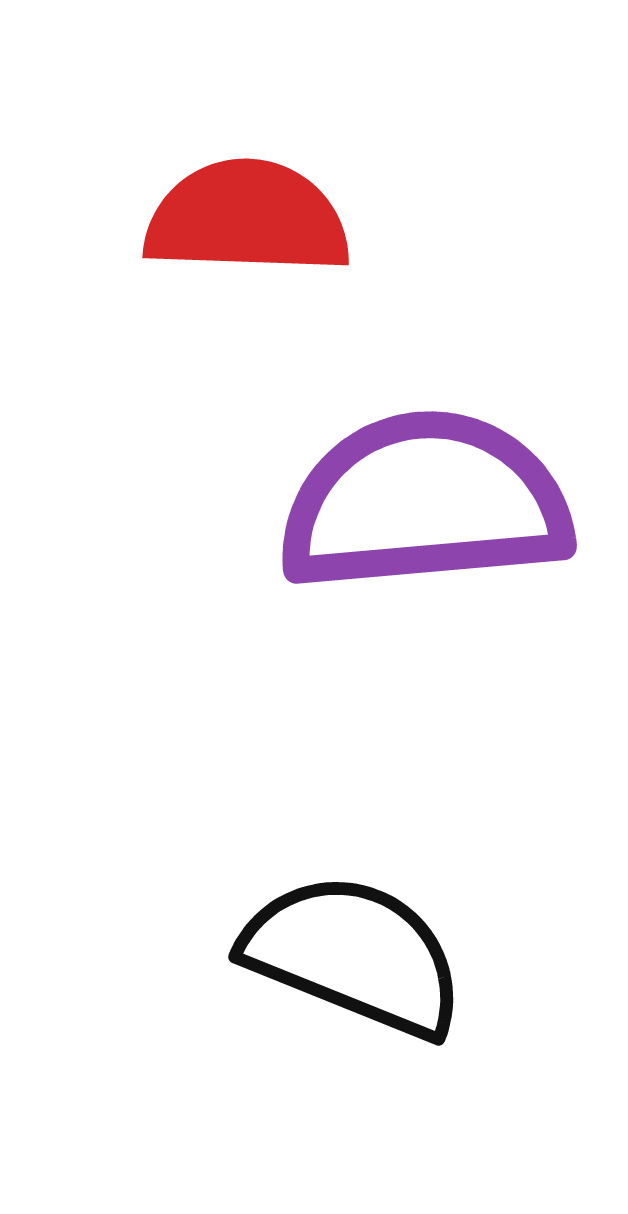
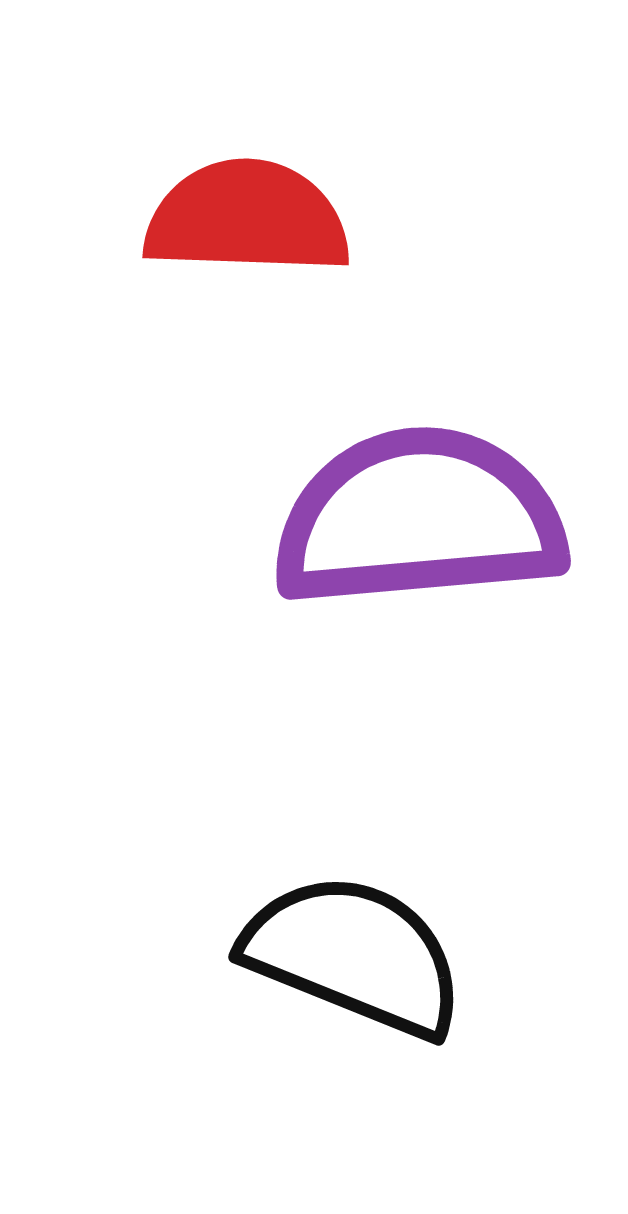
purple semicircle: moved 6 px left, 16 px down
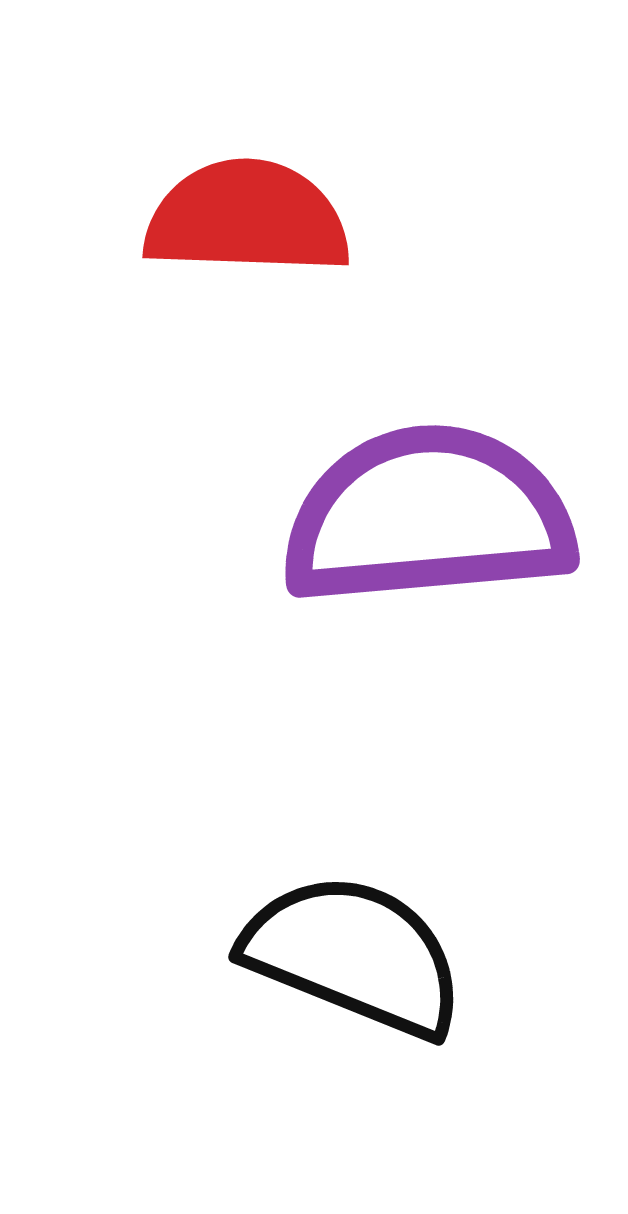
purple semicircle: moved 9 px right, 2 px up
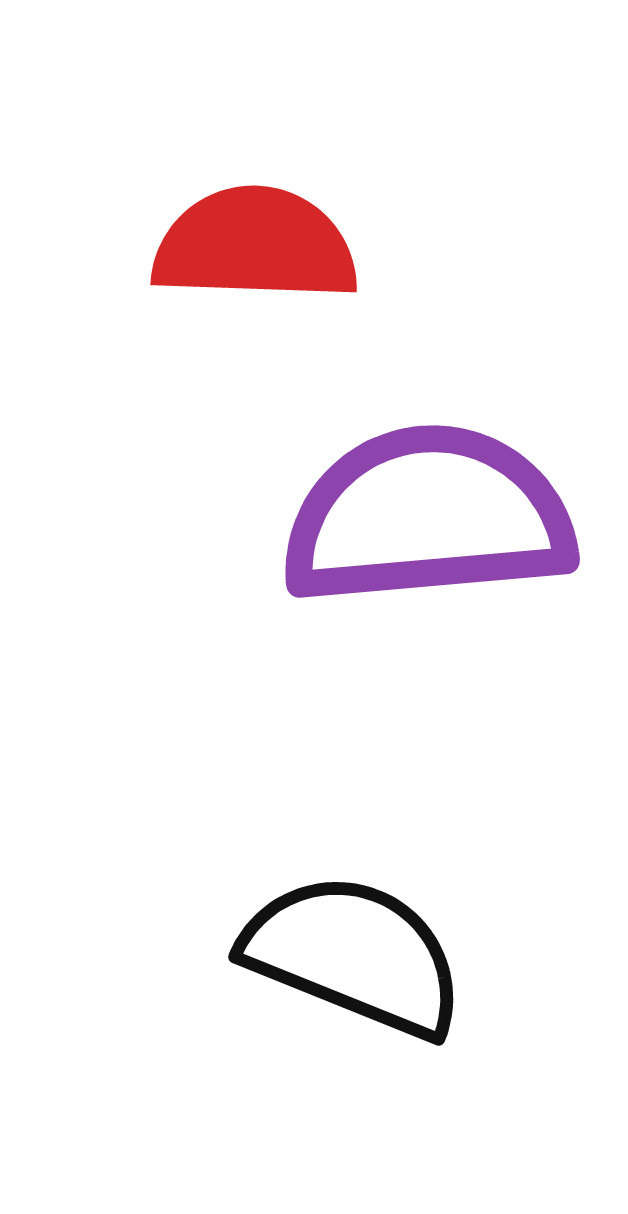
red semicircle: moved 8 px right, 27 px down
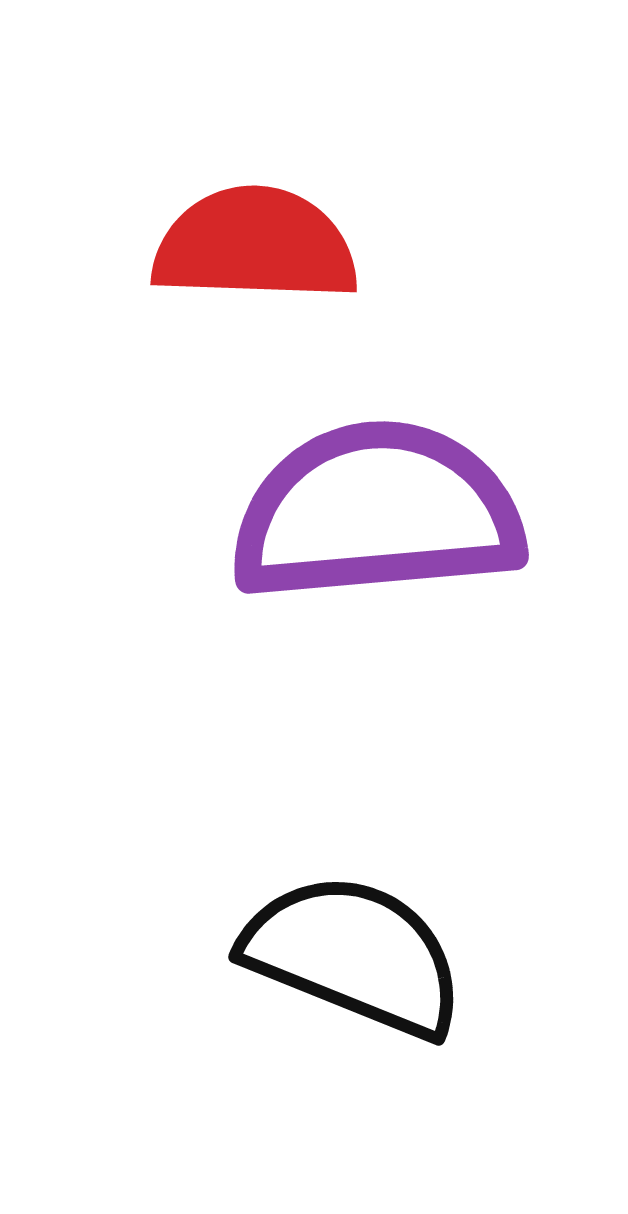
purple semicircle: moved 51 px left, 4 px up
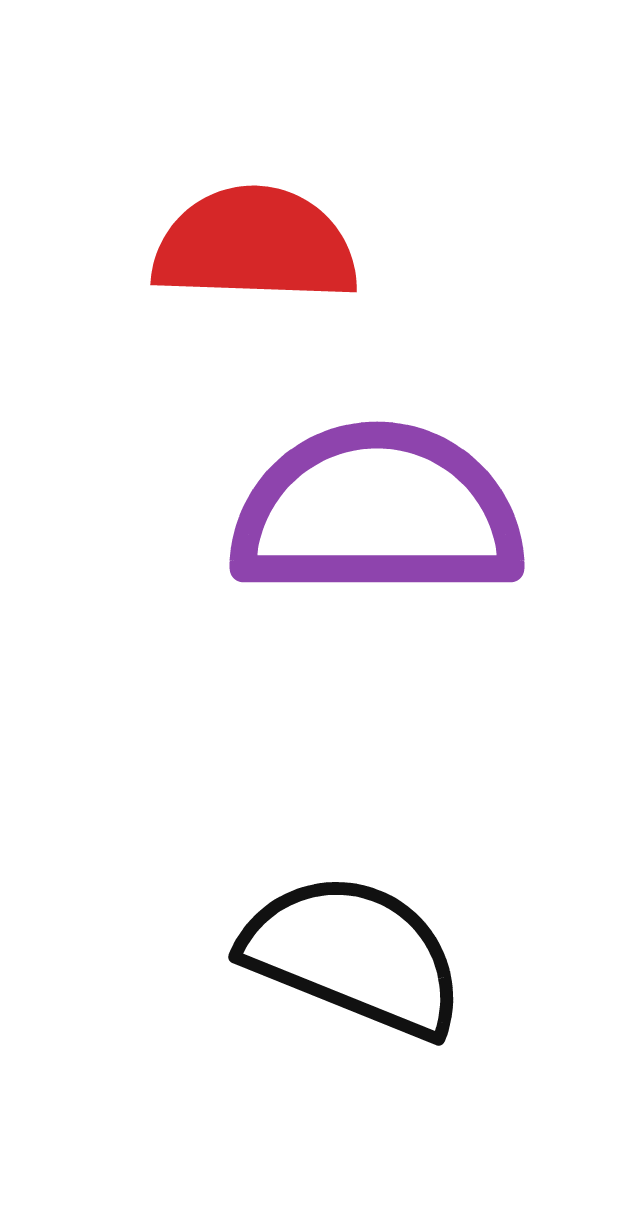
purple semicircle: rotated 5 degrees clockwise
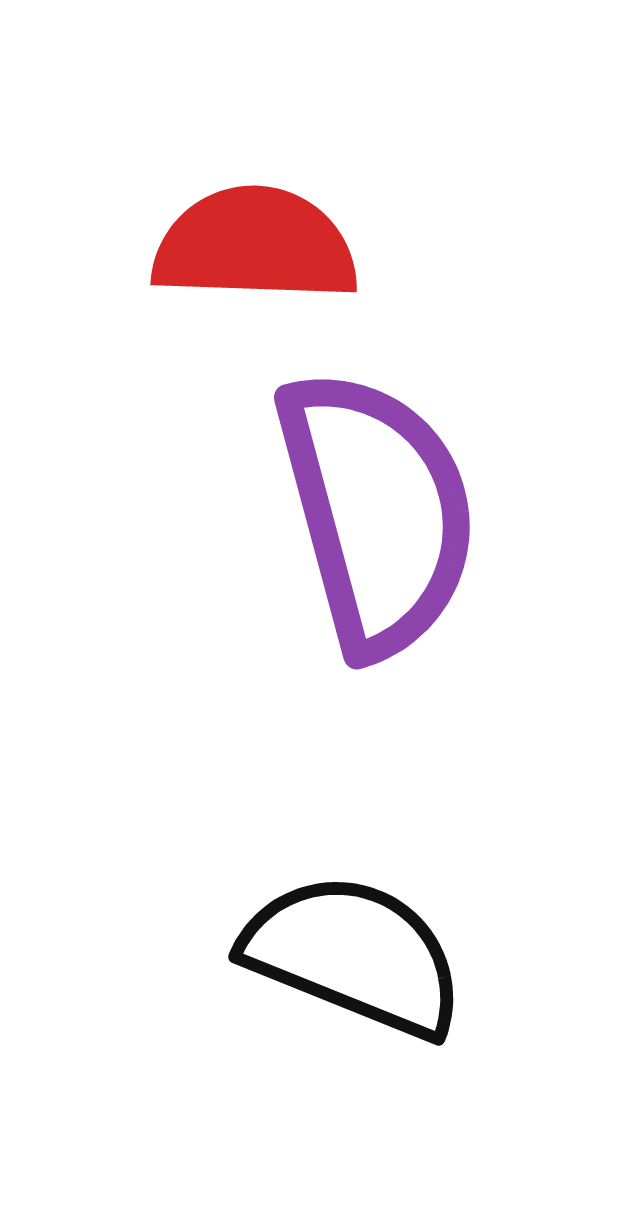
purple semicircle: rotated 75 degrees clockwise
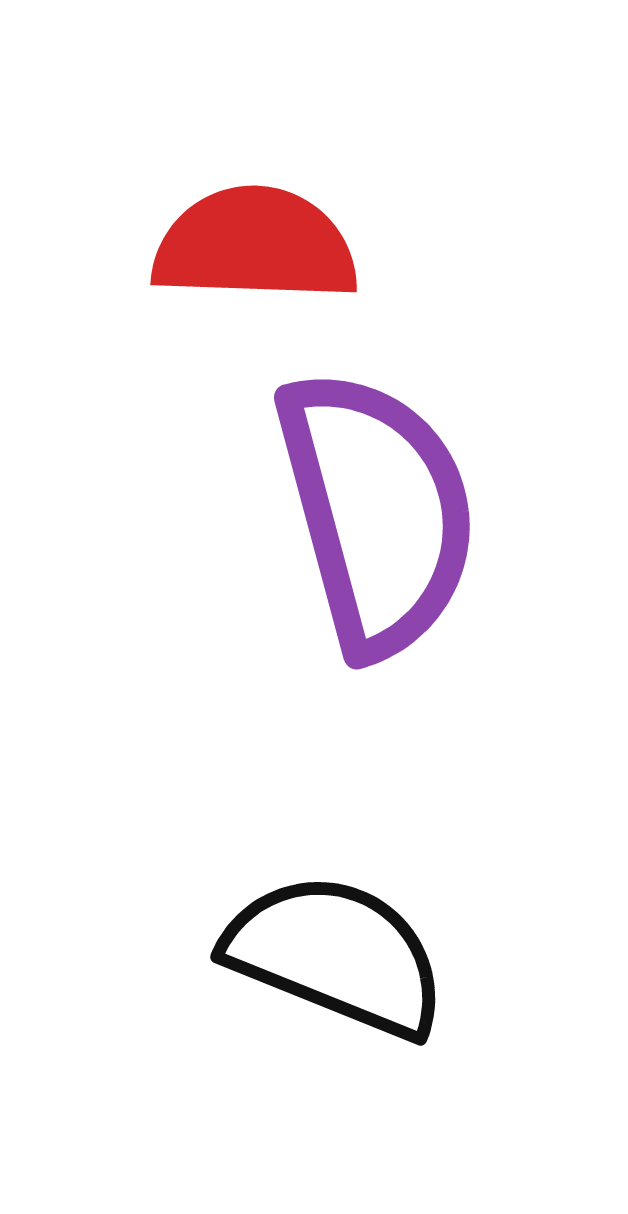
black semicircle: moved 18 px left
